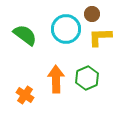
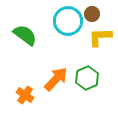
cyan circle: moved 2 px right, 8 px up
orange arrow: rotated 44 degrees clockwise
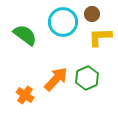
cyan circle: moved 5 px left, 1 px down
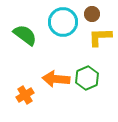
orange arrow: rotated 128 degrees counterclockwise
orange cross: rotated 24 degrees clockwise
